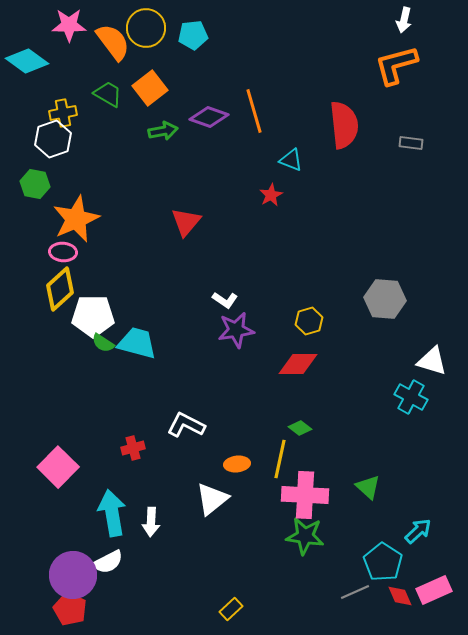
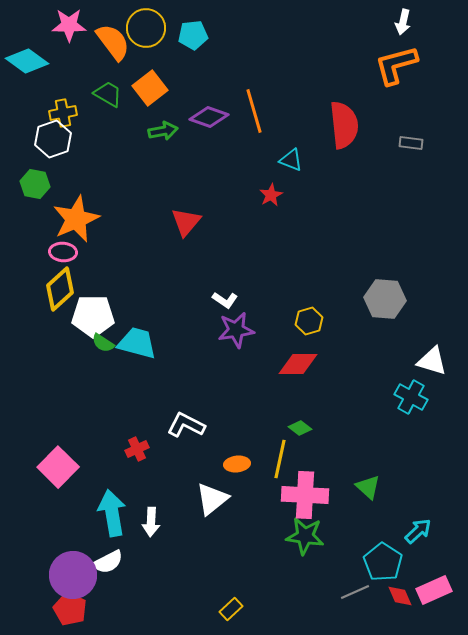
white arrow at (404, 20): moved 1 px left, 2 px down
red cross at (133, 448): moved 4 px right, 1 px down; rotated 10 degrees counterclockwise
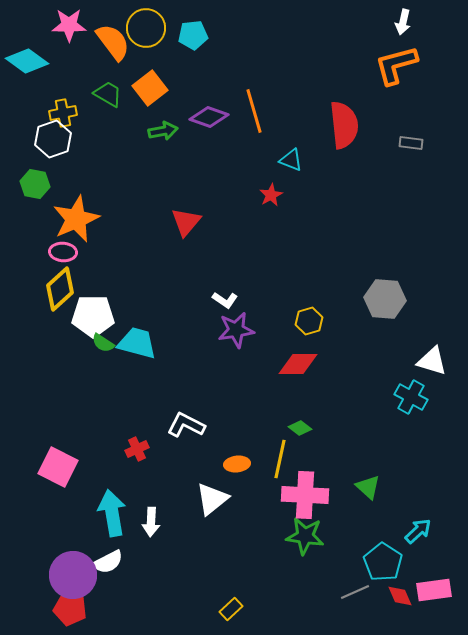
pink square at (58, 467): rotated 18 degrees counterclockwise
pink rectangle at (434, 590): rotated 16 degrees clockwise
red pentagon at (70, 609): rotated 12 degrees counterclockwise
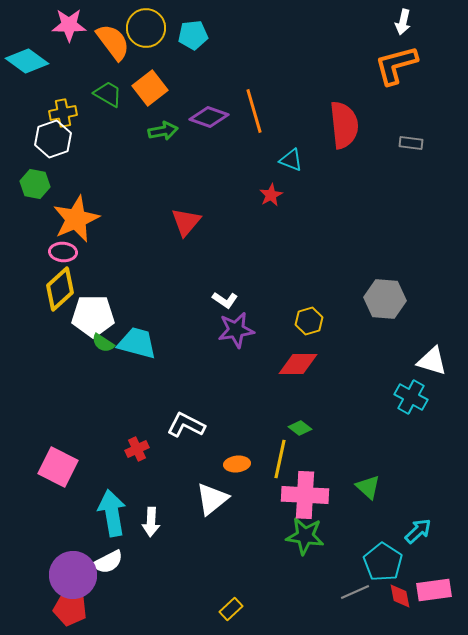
red diamond at (400, 596): rotated 12 degrees clockwise
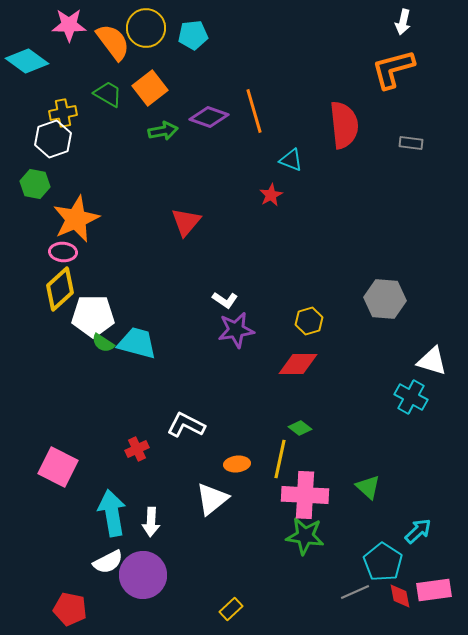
orange L-shape at (396, 65): moved 3 px left, 4 px down
purple circle at (73, 575): moved 70 px right
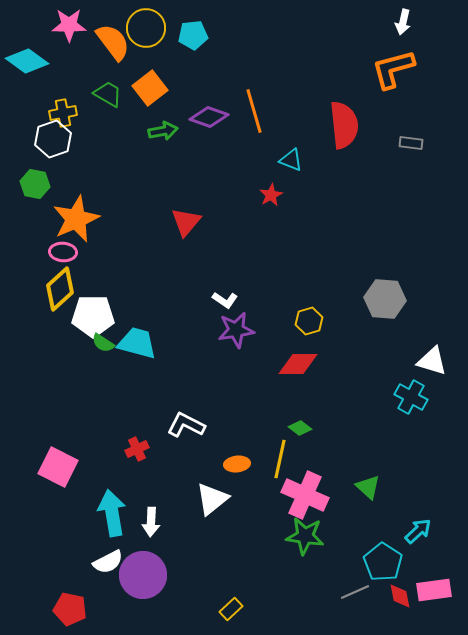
pink cross at (305, 495): rotated 21 degrees clockwise
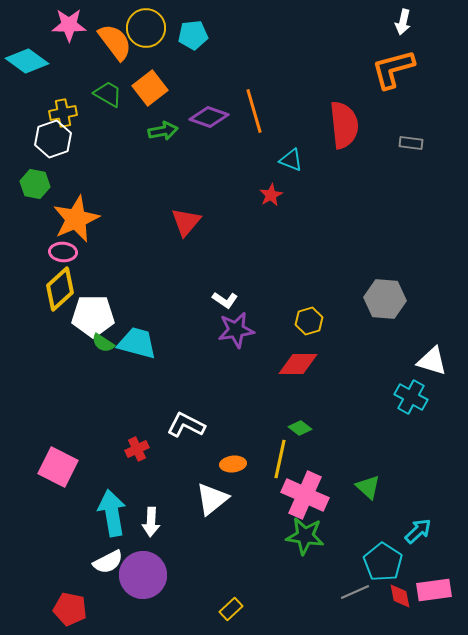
orange semicircle at (113, 42): moved 2 px right
orange ellipse at (237, 464): moved 4 px left
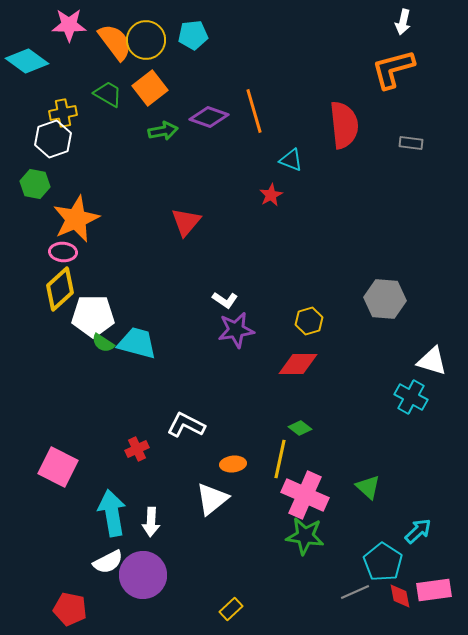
yellow circle at (146, 28): moved 12 px down
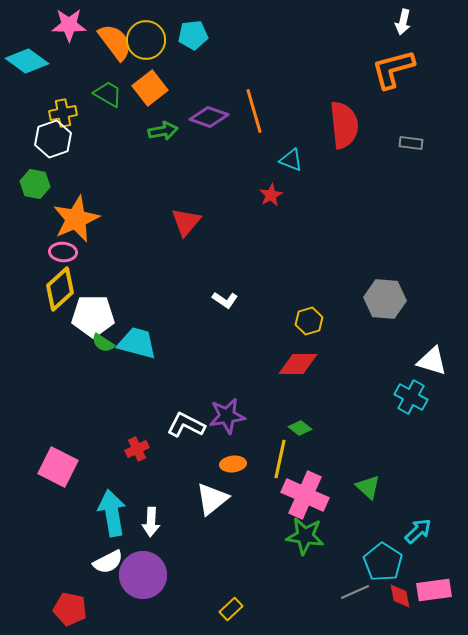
purple star at (236, 330): moved 9 px left, 86 px down
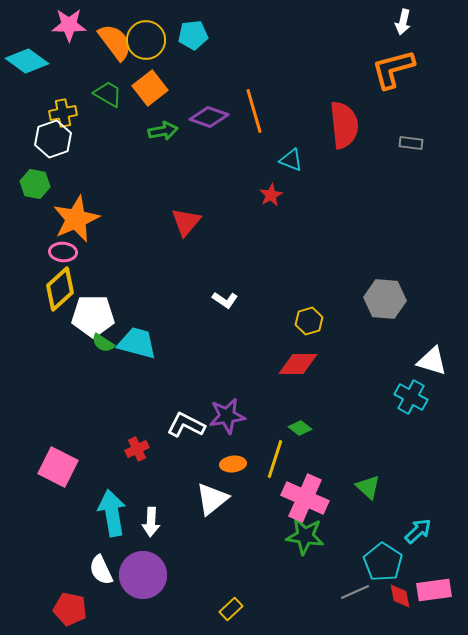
yellow line at (280, 459): moved 5 px left; rotated 6 degrees clockwise
pink cross at (305, 495): moved 3 px down
white semicircle at (108, 562): moved 7 px left, 8 px down; rotated 92 degrees clockwise
